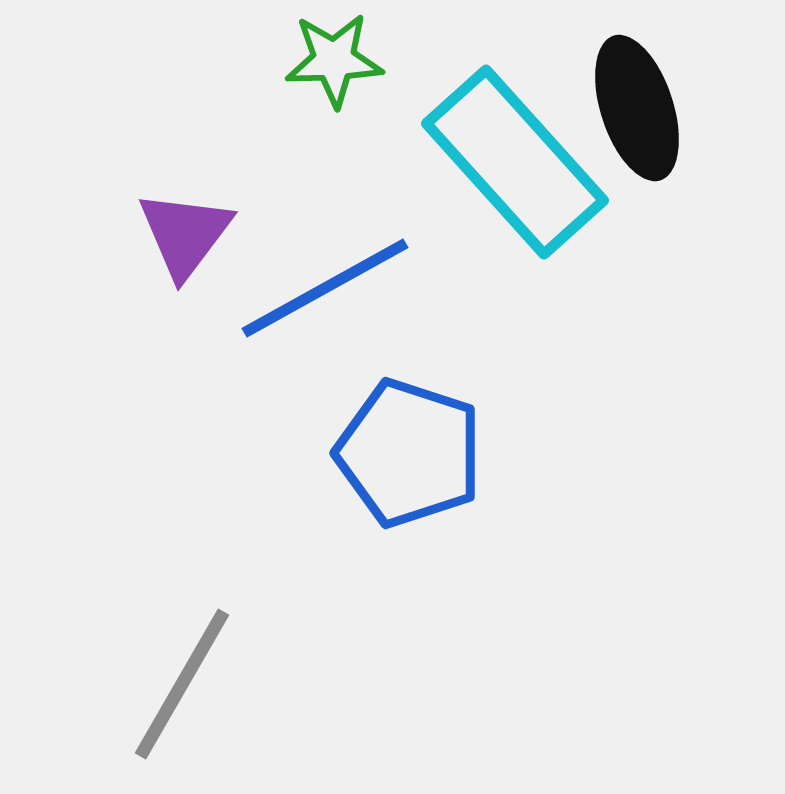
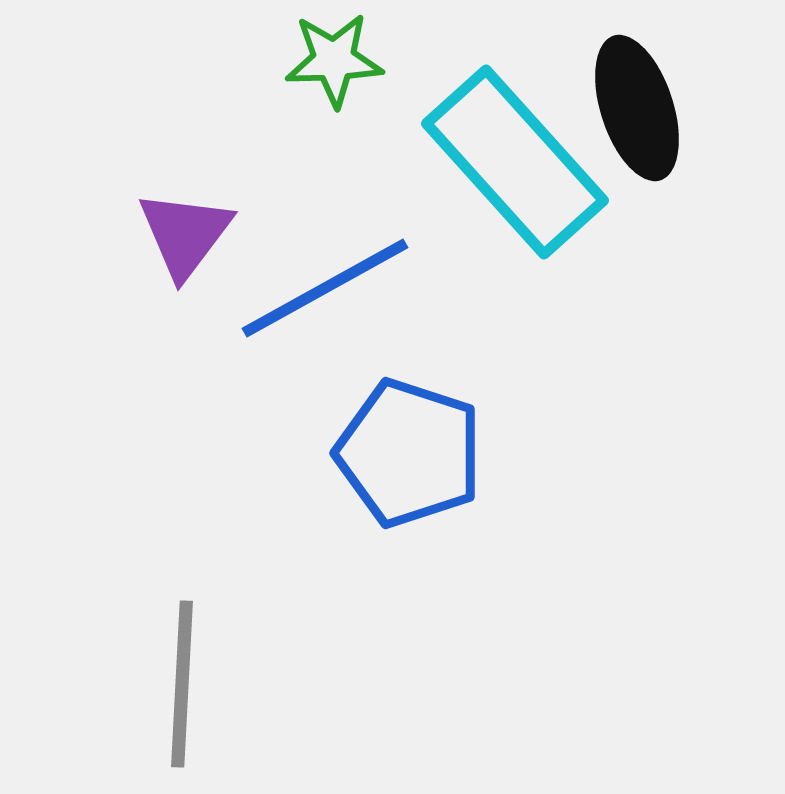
gray line: rotated 27 degrees counterclockwise
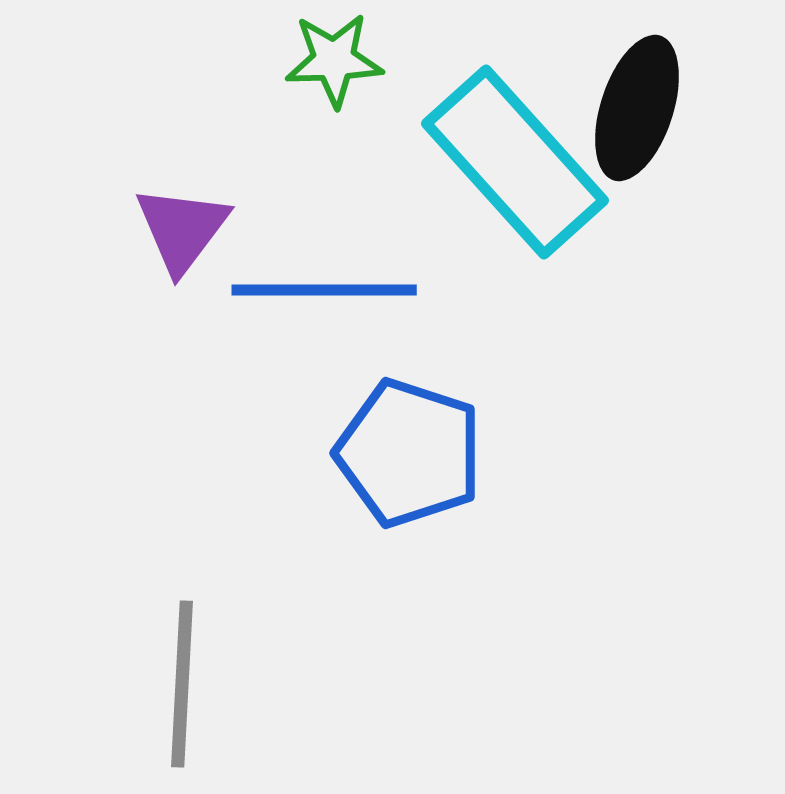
black ellipse: rotated 36 degrees clockwise
purple triangle: moved 3 px left, 5 px up
blue line: moved 1 px left, 2 px down; rotated 29 degrees clockwise
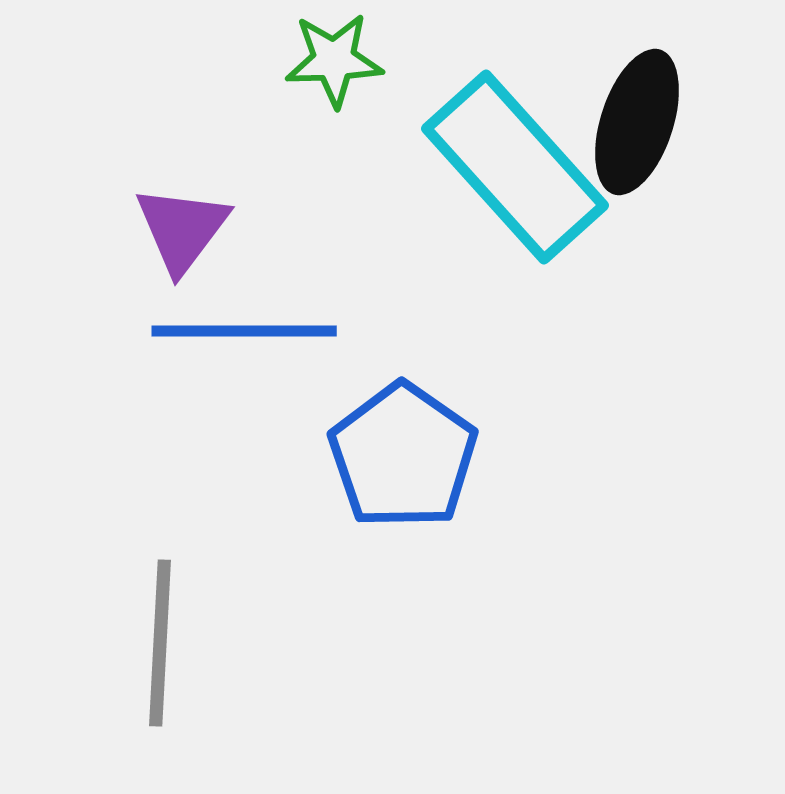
black ellipse: moved 14 px down
cyan rectangle: moved 5 px down
blue line: moved 80 px left, 41 px down
blue pentagon: moved 6 px left, 3 px down; rotated 17 degrees clockwise
gray line: moved 22 px left, 41 px up
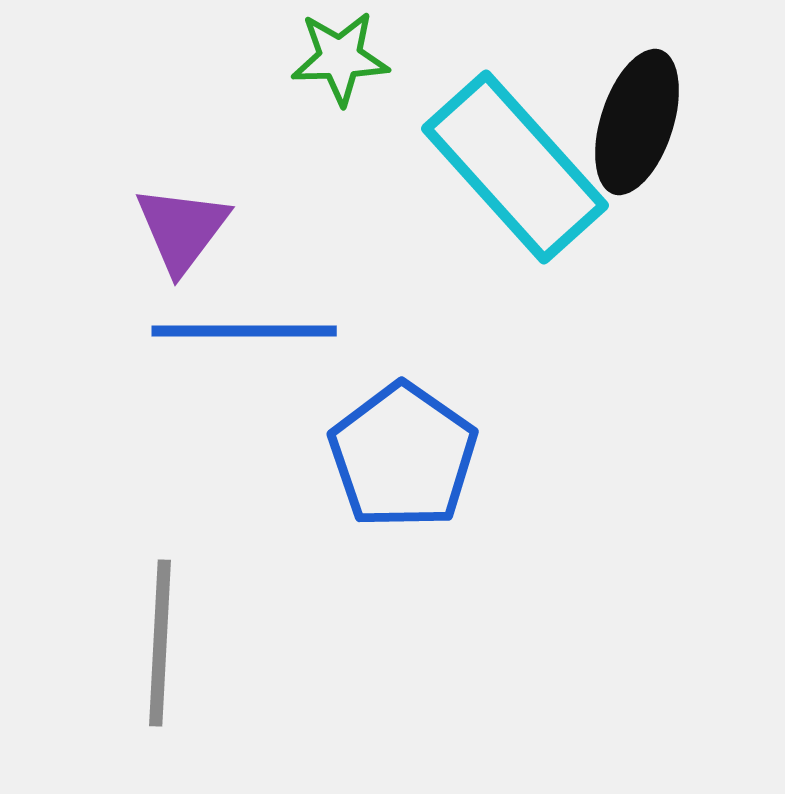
green star: moved 6 px right, 2 px up
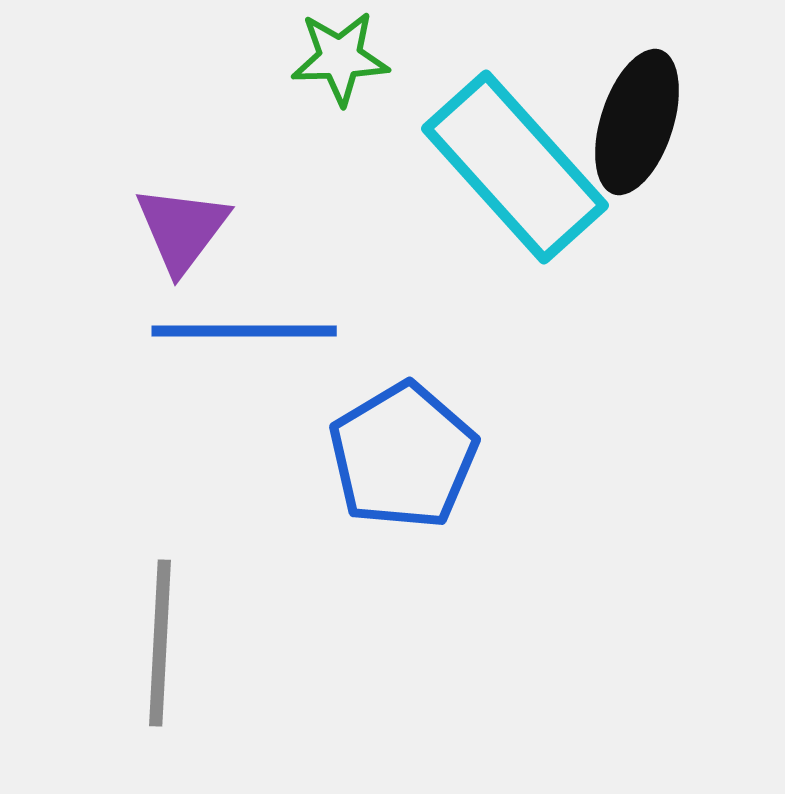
blue pentagon: rotated 6 degrees clockwise
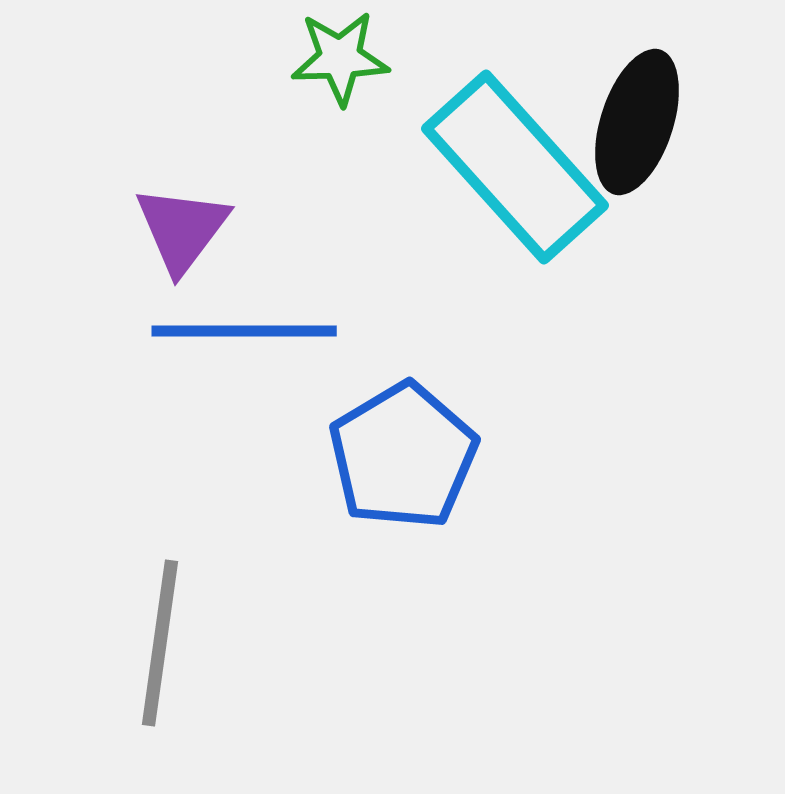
gray line: rotated 5 degrees clockwise
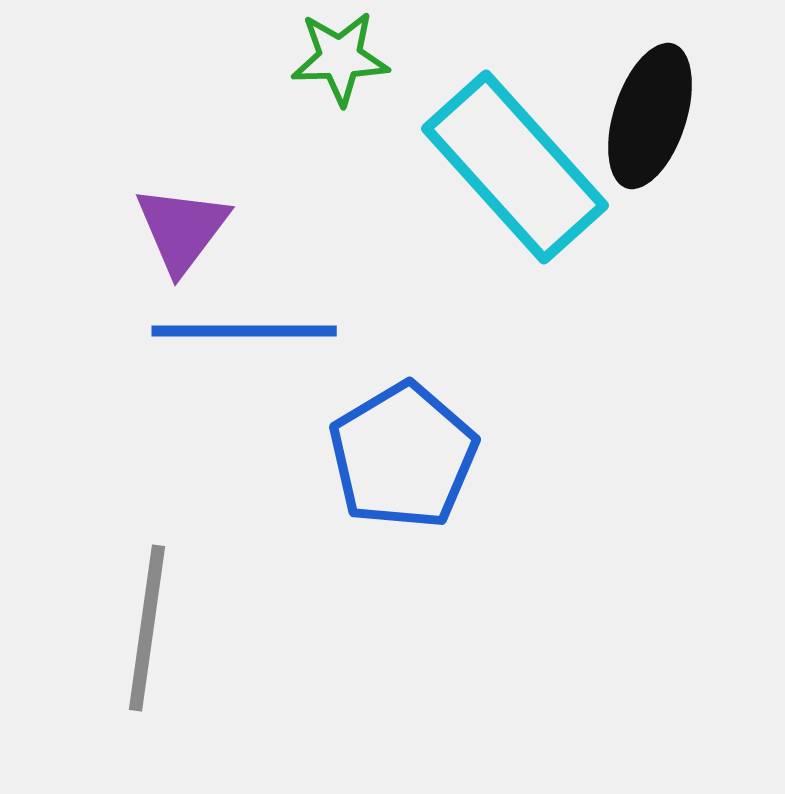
black ellipse: moved 13 px right, 6 px up
gray line: moved 13 px left, 15 px up
